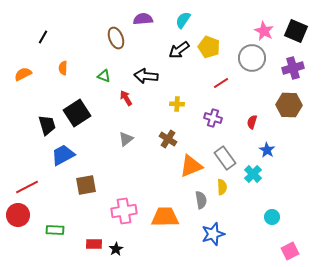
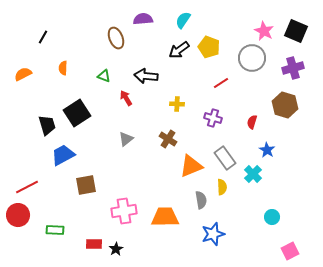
brown hexagon at (289, 105): moved 4 px left; rotated 15 degrees clockwise
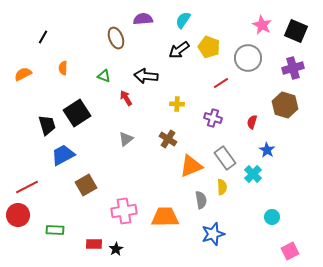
pink star at (264, 31): moved 2 px left, 6 px up
gray circle at (252, 58): moved 4 px left
brown square at (86, 185): rotated 20 degrees counterclockwise
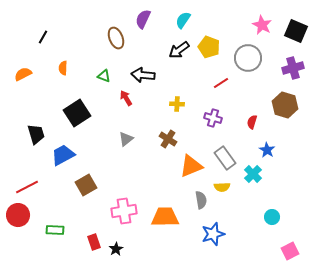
purple semicircle at (143, 19): rotated 60 degrees counterclockwise
black arrow at (146, 76): moved 3 px left, 1 px up
black trapezoid at (47, 125): moved 11 px left, 9 px down
yellow semicircle at (222, 187): rotated 91 degrees clockwise
red rectangle at (94, 244): moved 2 px up; rotated 70 degrees clockwise
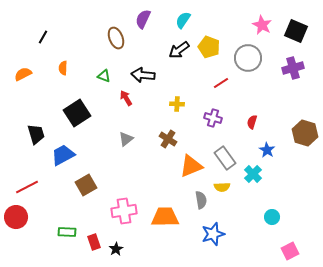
brown hexagon at (285, 105): moved 20 px right, 28 px down
red circle at (18, 215): moved 2 px left, 2 px down
green rectangle at (55, 230): moved 12 px right, 2 px down
